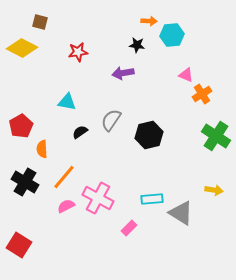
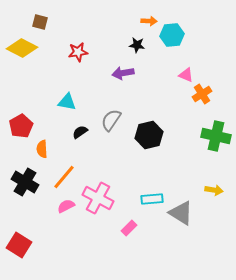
green cross: rotated 20 degrees counterclockwise
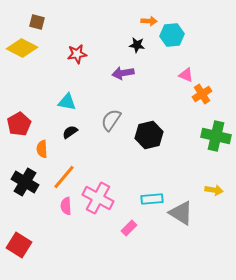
brown square: moved 3 px left
red star: moved 1 px left, 2 px down
red pentagon: moved 2 px left, 2 px up
black semicircle: moved 10 px left
pink semicircle: rotated 66 degrees counterclockwise
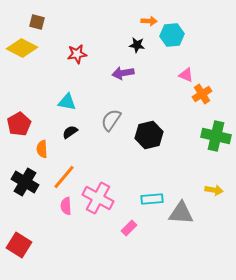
gray triangle: rotated 28 degrees counterclockwise
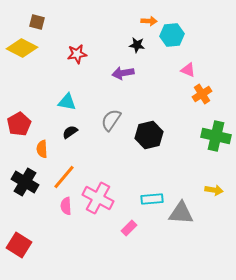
pink triangle: moved 2 px right, 5 px up
